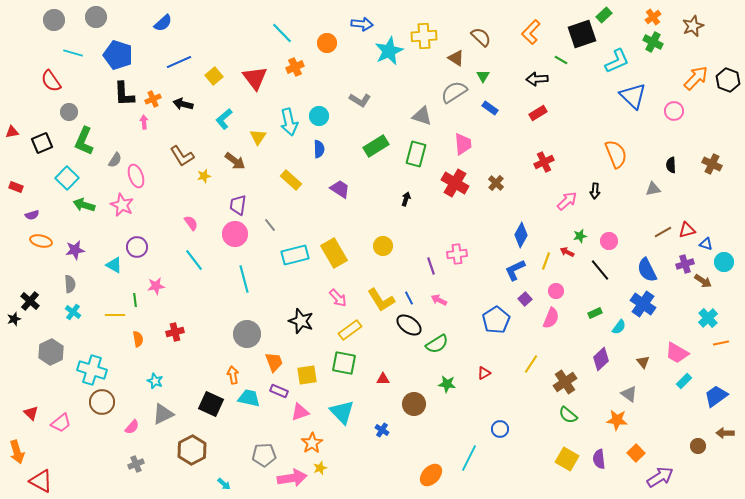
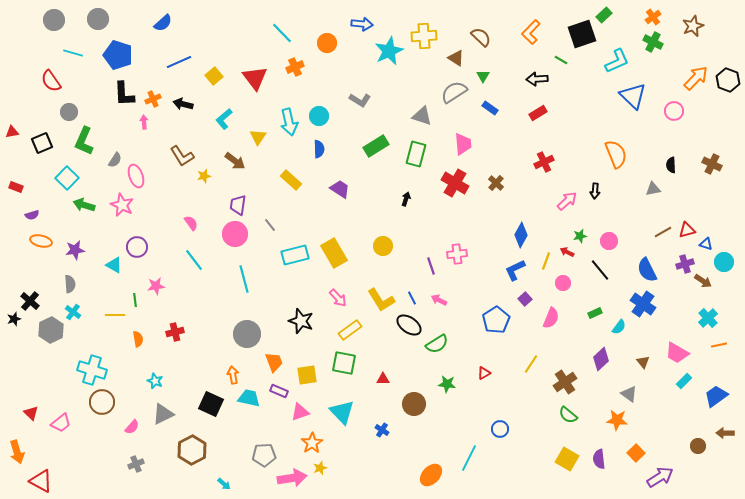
gray circle at (96, 17): moved 2 px right, 2 px down
pink circle at (556, 291): moved 7 px right, 8 px up
blue line at (409, 298): moved 3 px right
orange line at (721, 343): moved 2 px left, 2 px down
gray hexagon at (51, 352): moved 22 px up
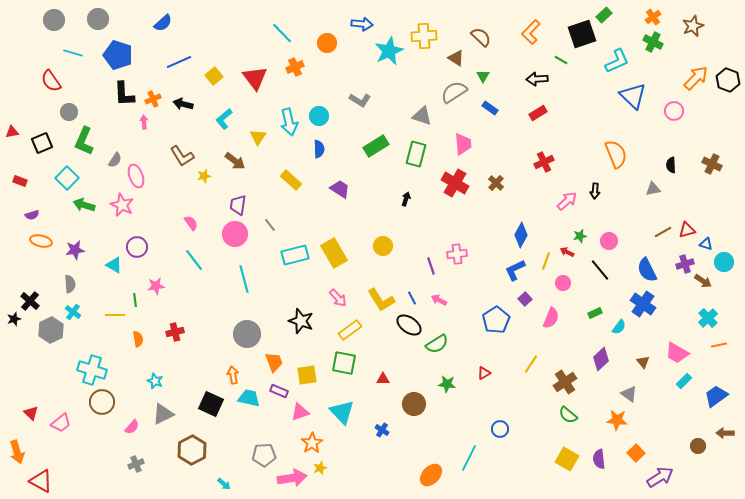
red rectangle at (16, 187): moved 4 px right, 6 px up
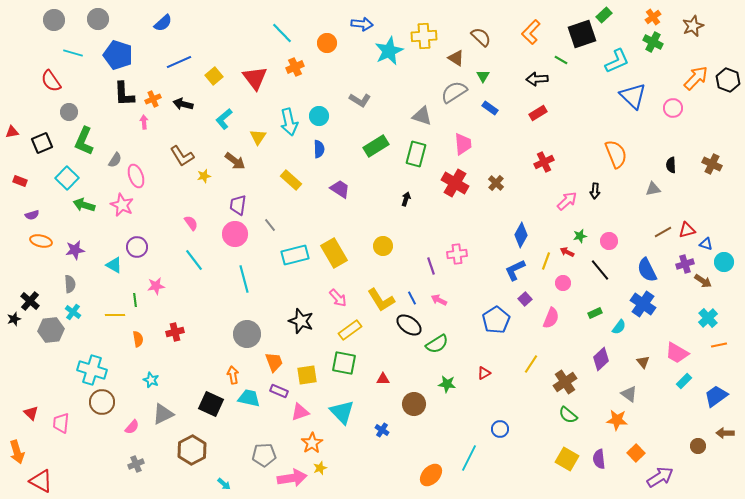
pink circle at (674, 111): moved 1 px left, 3 px up
gray hexagon at (51, 330): rotated 20 degrees clockwise
cyan star at (155, 381): moved 4 px left, 1 px up
pink trapezoid at (61, 423): rotated 135 degrees clockwise
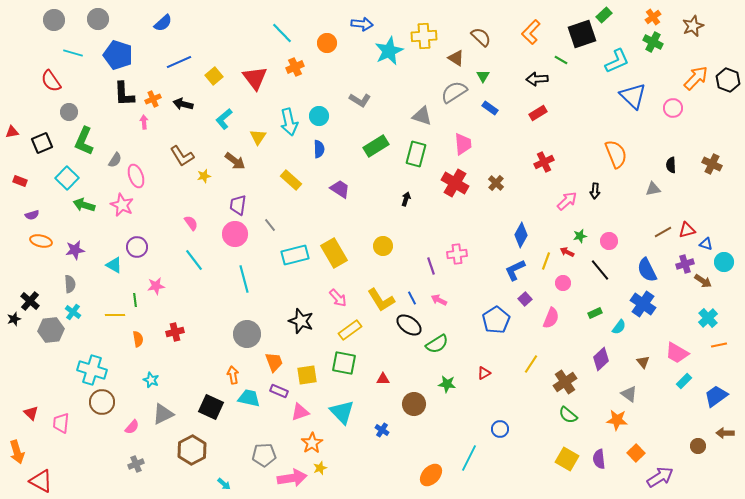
black square at (211, 404): moved 3 px down
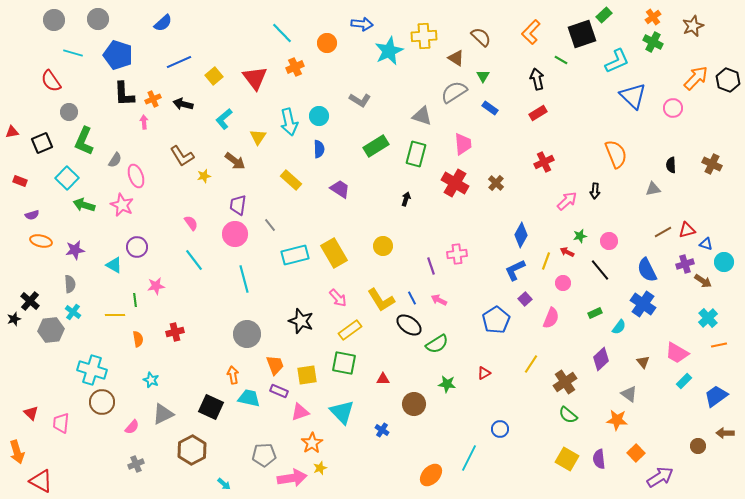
black arrow at (537, 79): rotated 80 degrees clockwise
orange trapezoid at (274, 362): moved 1 px right, 3 px down
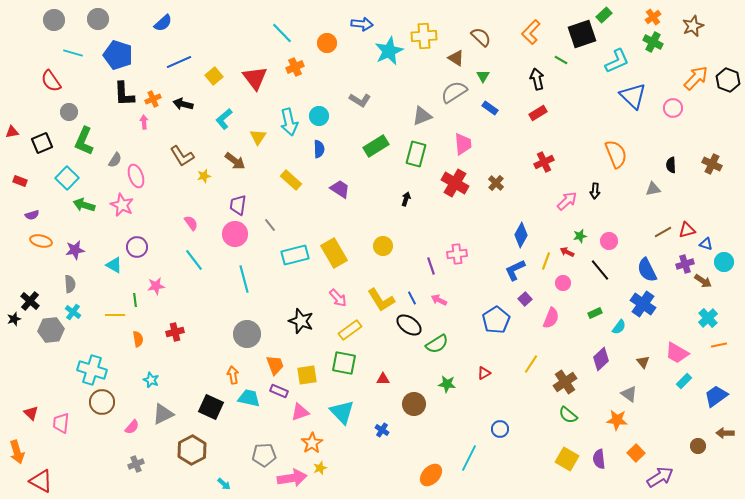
gray triangle at (422, 116): rotated 40 degrees counterclockwise
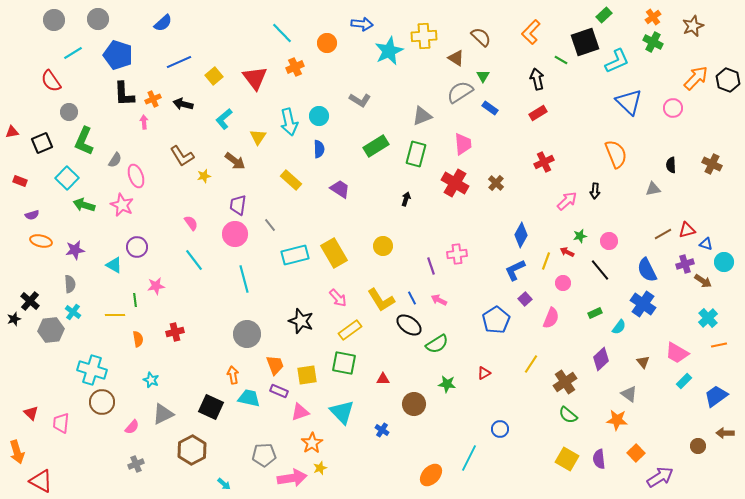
black square at (582, 34): moved 3 px right, 8 px down
cyan line at (73, 53): rotated 48 degrees counterclockwise
gray semicircle at (454, 92): moved 6 px right
blue triangle at (633, 96): moved 4 px left, 6 px down
brown line at (663, 232): moved 2 px down
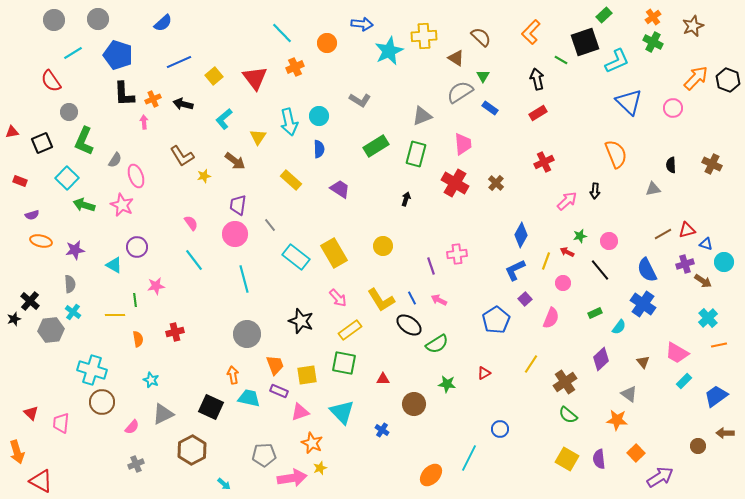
cyan rectangle at (295, 255): moved 1 px right, 2 px down; rotated 52 degrees clockwise
orange star at (312, 443): rotated 15 degrees counterclockwise
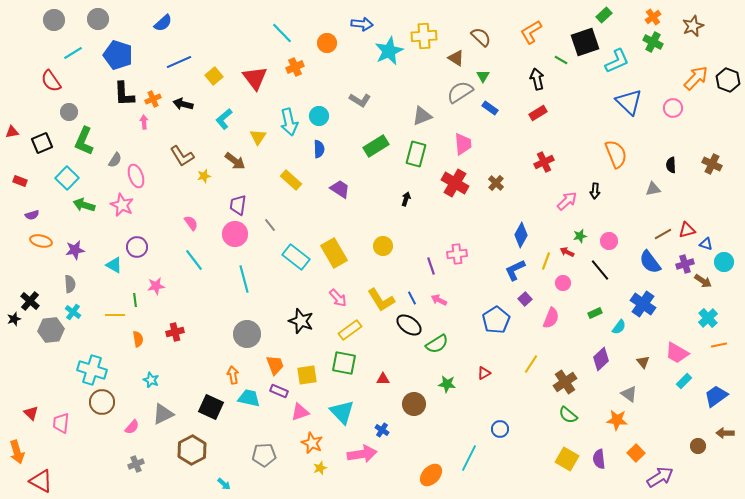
orange L-shape at (531, 32): rotated 15 degrees clockwise
blue semicircle at (647, 270): moved 3 px right, 8 px up; rotated 10 degrees counterclockwise
pink arrow at (292, 478): moved 70 px right, 24 px up
